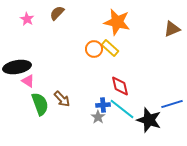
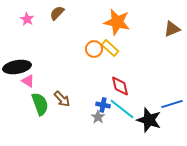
blue cross: rotated 16 degrees clockwise
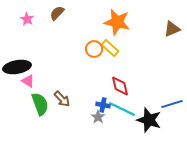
cyan line: rotated 12 degrees counterclockwise
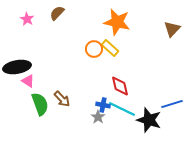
brown triangle: rotated 24 degrees counterclockwise
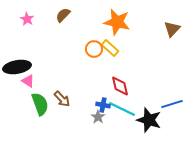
brown semicircle: moved 6 px right, 2 px down
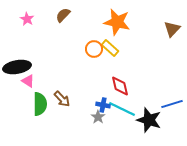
green semicircle: rotated 20 degrees clockwise
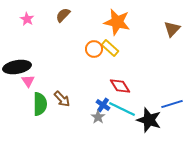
pink triangle: rotated 24 degrees clockwise
red diamond: rotated 20 degrees counterclockwise
blue cross: rotated 24 degrees clockwise
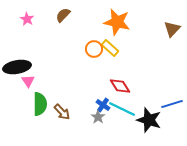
brown arrow: moved 13 px down
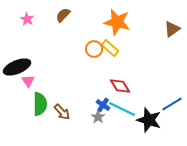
brown triangle: rotated 12 degrees clockwise
black ellipse: rotated 12 degrees counterclockwise
blue line: rotated 15 degrees counterclockwise
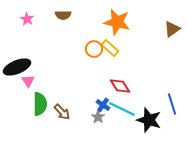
brown semicircle: rotated 133 degrees counterclockwise
blue line: rotated 75 degrees counterclockwise
